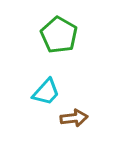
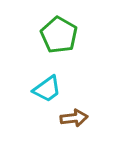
cyan trapezoid: moved 1 px right, 3 px up; rotated 12 degrees clockwise
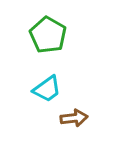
green pentagon: moved 11 px left
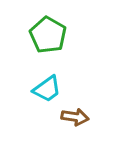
brown arrow: moved 1 px right, 1 px up; rotated 16 degrees clockwise
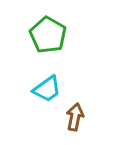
brown arrow: rotated 88 degrees counterclockwise
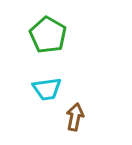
cyan trapezoid: rotated 28 degrees clockwise
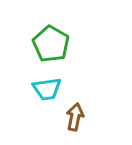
green pentagon: moved 3 px right, 9 px down
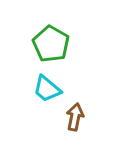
cyan trapezoid: rotated 48 degrees clockwise
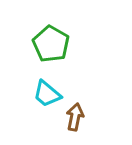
cyan trapezoid: moved 5 px down
